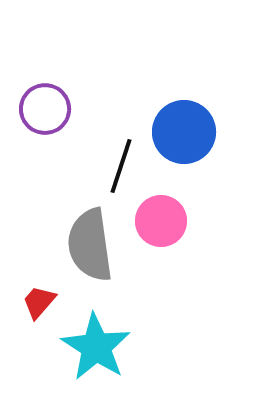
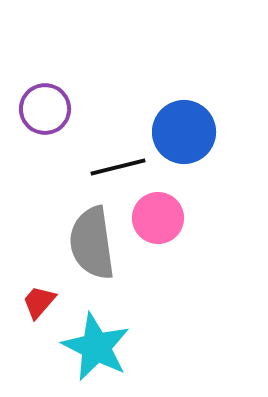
black line: moved 3 px left, 1 px down; rotated 58 degrees clockwise
pink circle: moved 3 px left, 3 px up
gray semicircle: moved 2 px right, 2 px up
cyan star: rotated 6 degrees counterclockwise
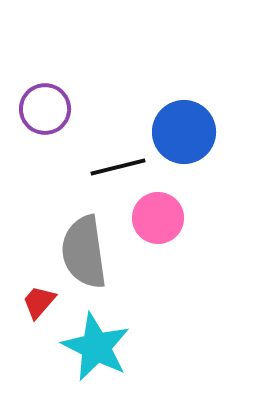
gray semicircle: moved 8 px left, 9 px down
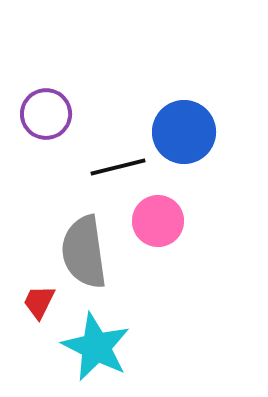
purple circle: moved 1 px right, 5 px down
pink circle: moved 3 px down
red trapezoid: rotated 15 degrees counterclockwise
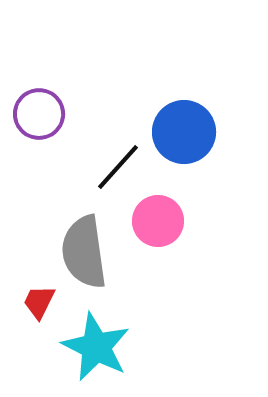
purple circle: moved 7 px left
black line: rotated 34 degrees counterclockwise
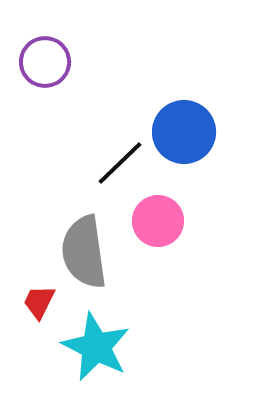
purple circle: moved 6 px right, 52 px up
black line: moved 2 px right, 4 px up; rotated 4 degrees clockwise
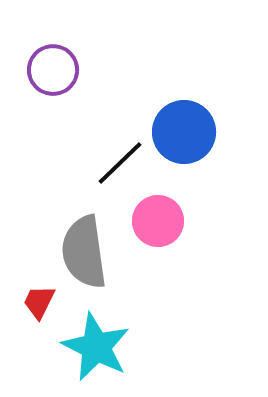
purple circle: moved 8 px right, 8 px down
